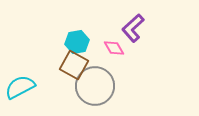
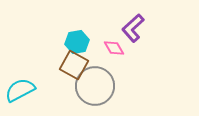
cyan semicircle: moved 3 px down
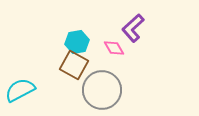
gray circle: moved 7 px right, 4 px down
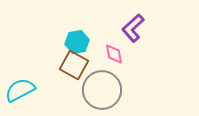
pink diamond: moved 6 px down; rotated 20 degrees clockwise
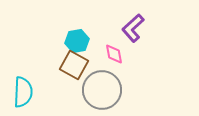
cyan hexagon: moved 1 px up
cyan semicircle: moved 3 px right, 2 px down; rotated 120 degrees clockwise
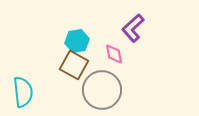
cyan semicircle: rotated 8 degrees counterclockwise
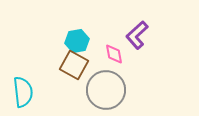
purple L-shape: moved 4 px right, 7 px down
gray circle: moved 4 px right
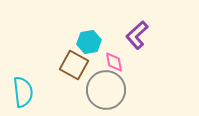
cyan hexagon: moved 12 px right, 1 px down
pink diamond: moved 8 px down
